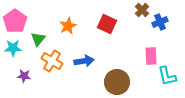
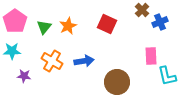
green triangle: moved 6 px right, 12 px up
cyan star: moved 1 px left, 3 px down
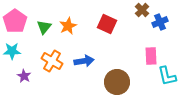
purple star: rotated 24 degrees clockwise
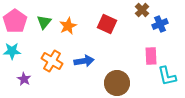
blue cross: moved 2 px down
green triangle: moved 5 px up
purple star: moved 3 px down
brown circle: moved 1 px down
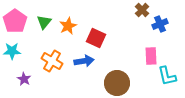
red square: moved 11 px left, 14 px down
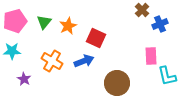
pink pentagon: rotated 20 degrees clockwise
blue arrow: rotated 12 degrees counterclockwise
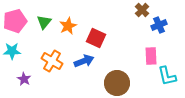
blue cross: moved 1 px left, 1 px down
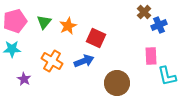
brown cross: moved 2 px right, 2 px down
cyan star: moved 2 px up
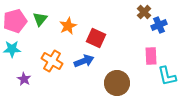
green triangle: moved 4 px left, 3 px up
